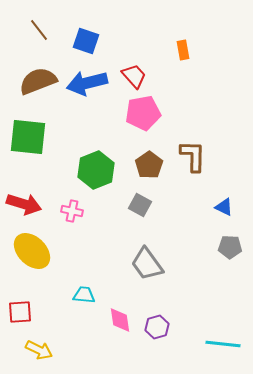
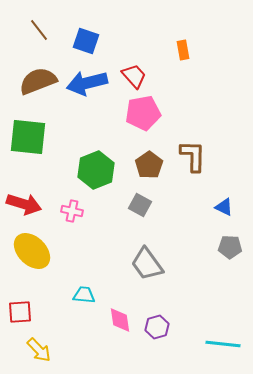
yellow arrow: rotated 20 degrees clockwise
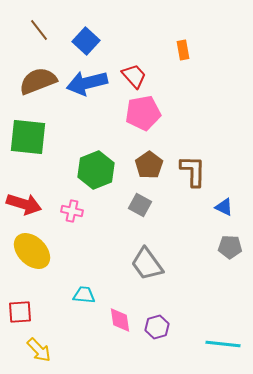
blue square: rotated 24 degrees clockwise
brown L-shape: moved 15 px down
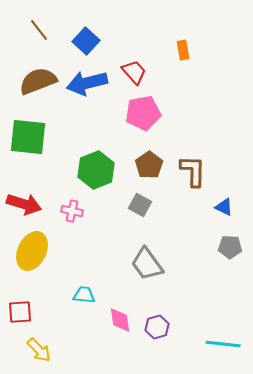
red trapezoid: moved 4 px up
yellow ellipse: rotated 72 degrees clockwise
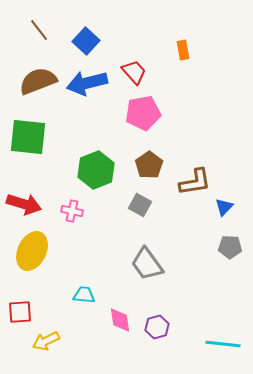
brown L-shape: moved 2 px right, 11 px down; rotated 80 degrees clockwise
blue triangle: rotated 48 degrees clockwise
yellow arrow: moved 7 px right, 9 px up; rotated 108 degrees clockwise
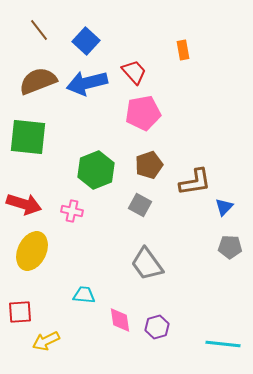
brown pentagon: rotated 16 degrees clockwise
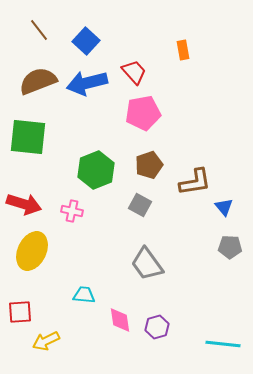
blue triangle: rotated 24 degrees counterclockwise
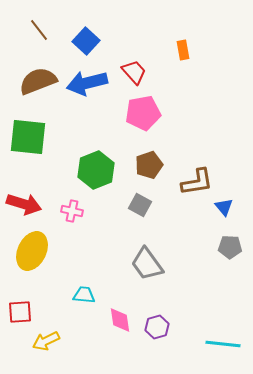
brown L-shape: moved 2 px right
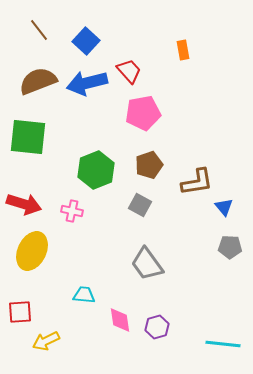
red trapezoid: moved 5 px left, 1 px up
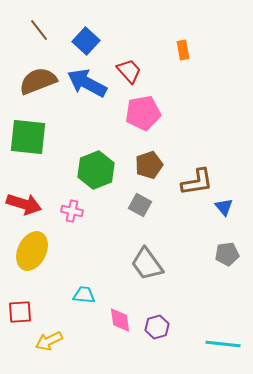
blue arrow: rotated 42 degrees clockwise
gray pentagon: moved 3 px left, 7 px down; rotated 10 degrees counterclockwise
yellow arrow: moved 3 px right
